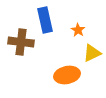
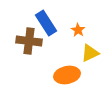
blue rectangle: moved 1 px right, 3 px down; rotated 20 degrees counterclockwise
brown cross: moved 8 px right, 1 px up
yellow triangle: moved 2 px left
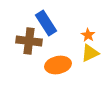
orange star: moved 10 px right, 5 px down
orange ellipse: moved 9 px left, 10 px up
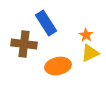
orange star: moved 2 px left
brown cross: moved 5 px left, 3 px down
orange ellipse: moved 1 px down
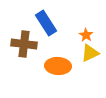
orange ellipse: rotated 15 degrees clockwise
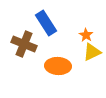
brown cross: rotated 15 degrees clockwise
yellow triangle: moved 2 px right, 1 px up
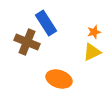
orange star: moved 8 px right, 3 px up; rotated 24 degrees clockwise
brown cross: moved 3 px right, 2 px up
orange ellipse: moved 1 px right, 13 px down; rotated 15 degrees clockwise
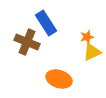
orange star: moved 7 px left, 5 px down
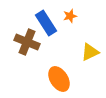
orange star: moved 17 px left, 21 px up
yellow triangle: moved 2 px left
orange ellipse: rotated 40 degrees clockwise
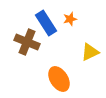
orange star: moved 3 px down
